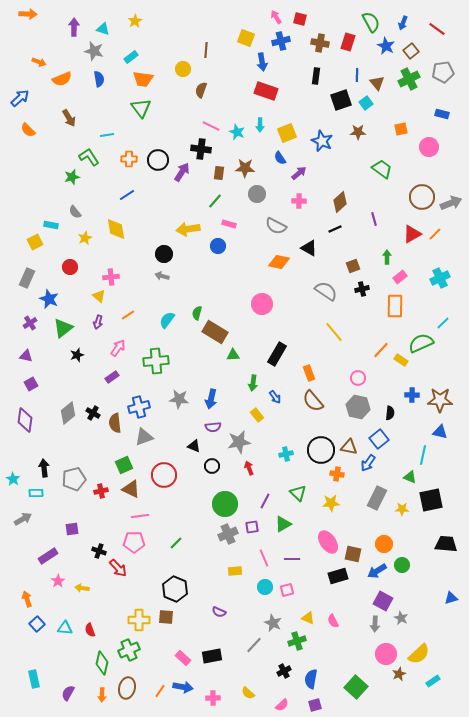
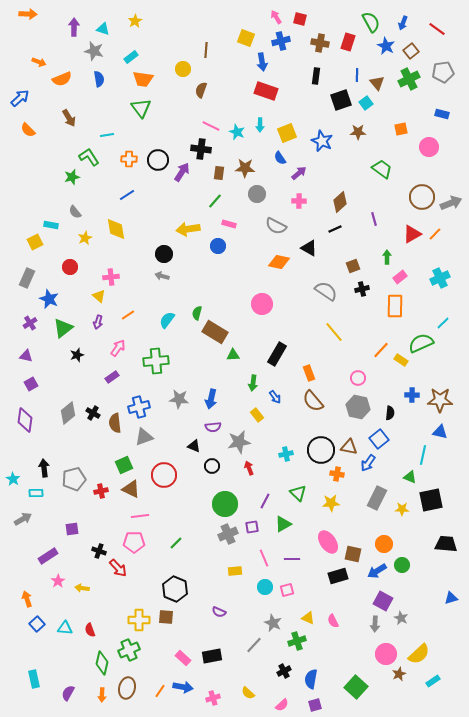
pink cross at (213, 698): rotated 16 degrees counterclockwise
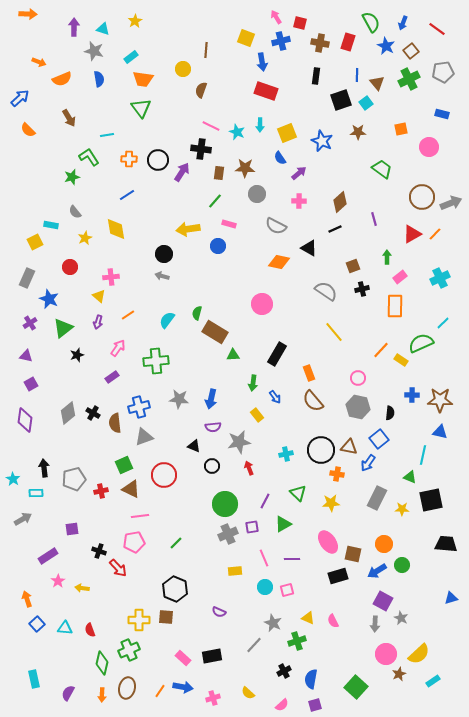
red square at (300, 19): moved 4 px down
pink pentagon at (134, 542): rotated 10 degrees counterclockwise
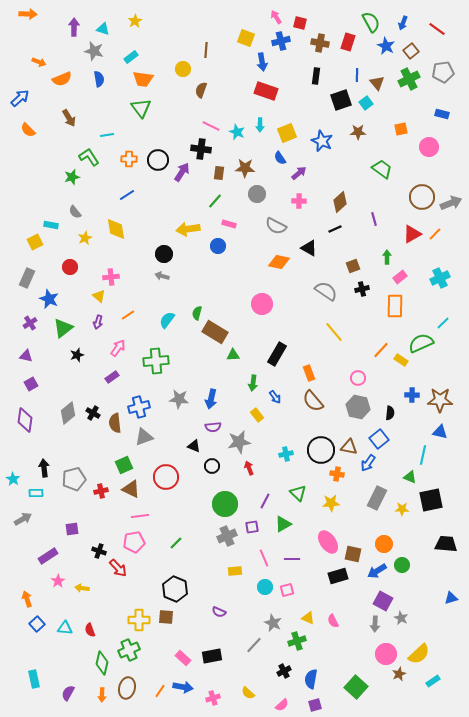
red circle at (164, 475): moved 2 px right, 2 px down
gray cross at (228, 534): moved 1 px left, 2 px down
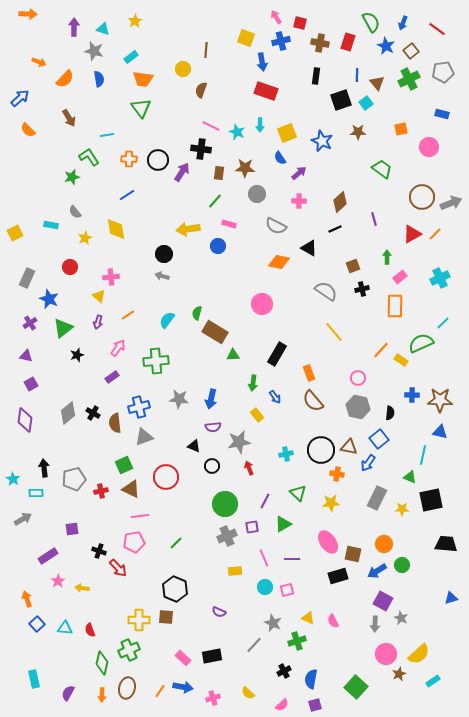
orange semicircle at (62, 79): moved 3 px right; rotated 24 degrees counterclockwise
yellow square at (35, 242): moved 20 px left, 9 px up
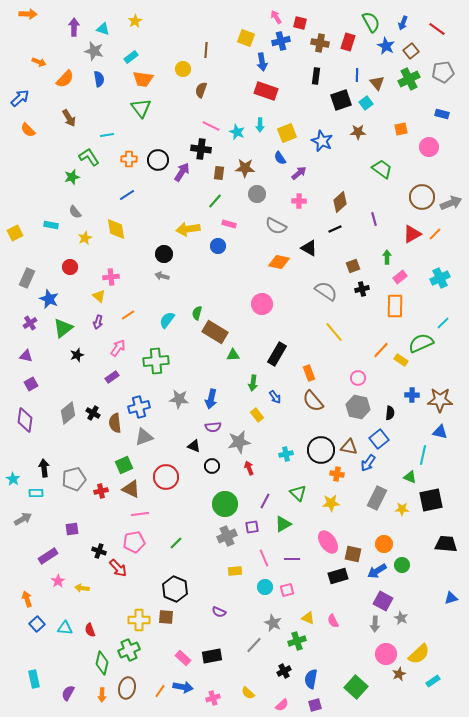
pink line at (140, 516): moved 2 px up
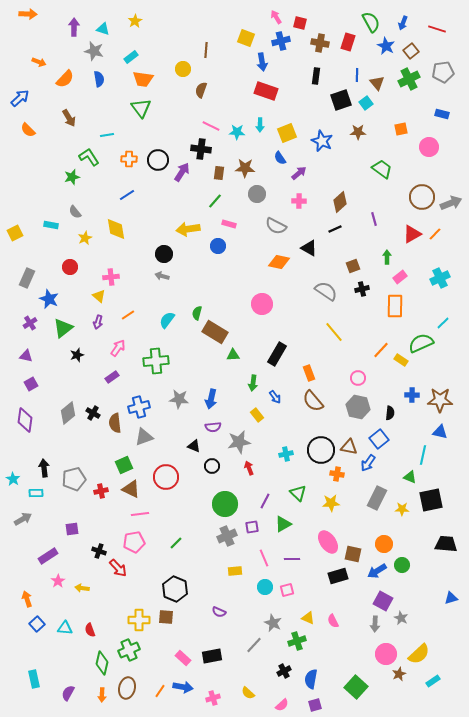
red line at (437, 29): rotated 18 degrees counterclockwise
cyan star at (237, 132): rotated 21 degrees counterclockwise
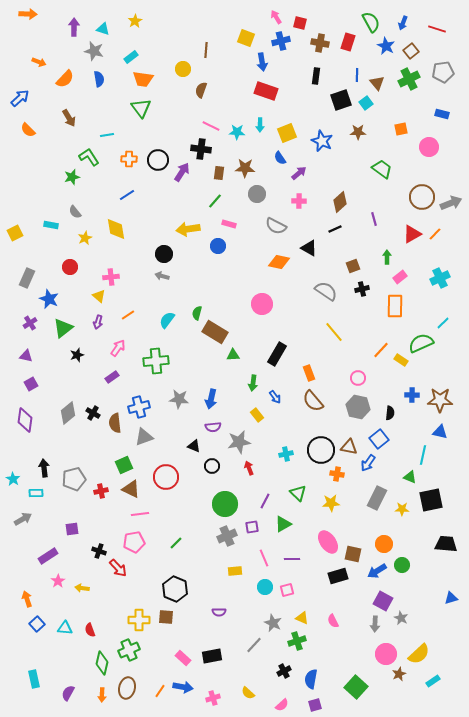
purple semicircle at (219, 612): rotated 24 degrees counterclockwise
yellow triangle at (308, 618): moved 6 px left
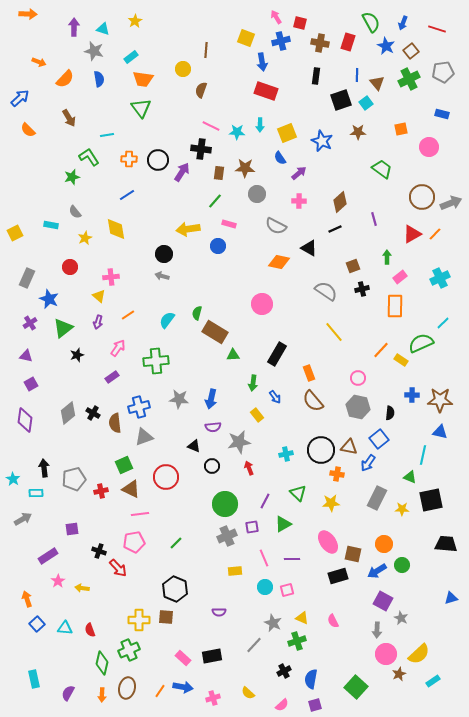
gray arrow at (375, 624): moved 2 px right, 6 px down
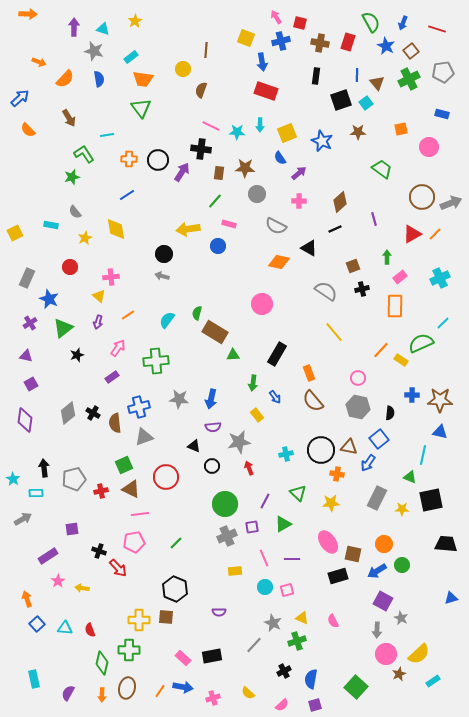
green L-shape at (89, 157): moved 5 px left, 3 px up
green cross at (129, 650): rotated 25 degrees clockwise
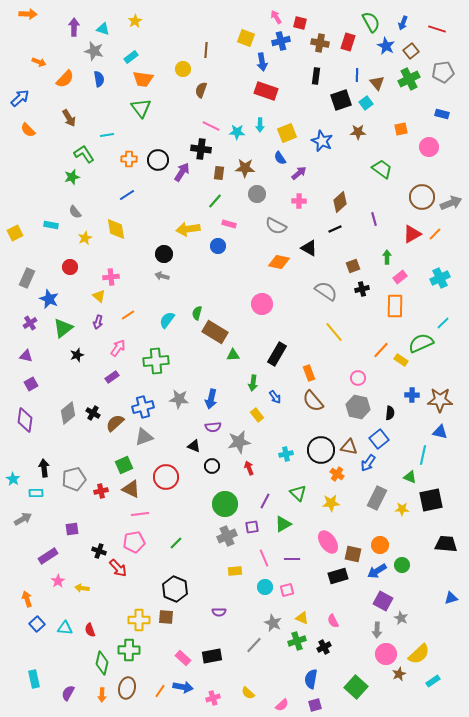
blue cross at (139, 407): moved 4 px right
brown semicircle at (115, 423): rotated 54 degrees clockwise
orange cross at (337, 474): rotated 24 degrees clockwise
orange circle at (384, 544): moved 4 px left, 1 px down
black cross at (284, 671): moved 40 px right, 24 px up
